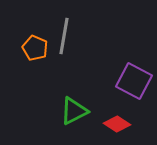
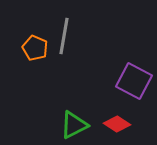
green triangle: moved 14 px down
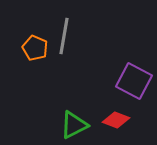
red diamond: moved 1 px left, 4 px up; rotated 12 degrees counterclockwise
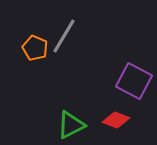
gray line: rotated 21 degrees clockwise
green triangle: moved 3 px left
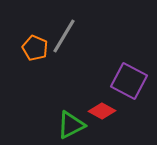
purple square: moved 5 px left
red diamond: moved 14 px left, 9 px up; rotated 8 degrees clockwise
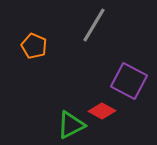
gray line: moved 30 px right, 11 px up
orange pentagon: moved 1 px left, 2 px up
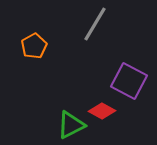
gray line: moved 1 px right, 1 px up
orange pentagon: rotated 20 degrees clockwise
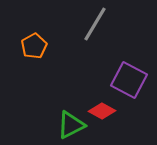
purple square: moved 1 px up
